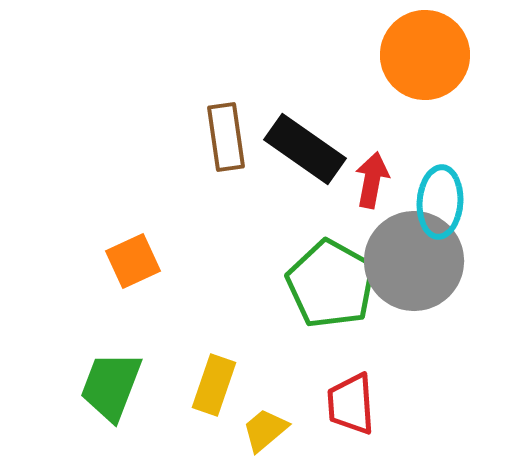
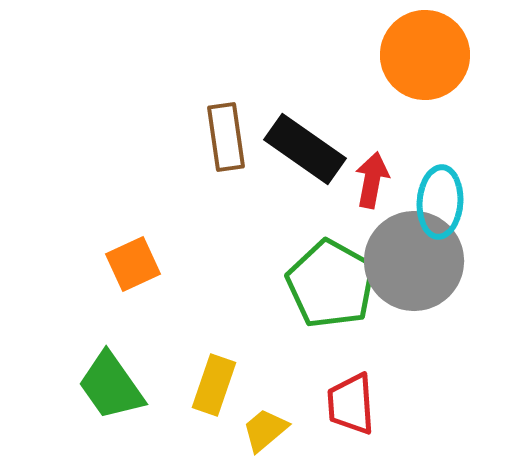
orange square: moved 3 px down
green trapezoid: rotated 56 degrees counterclockwise
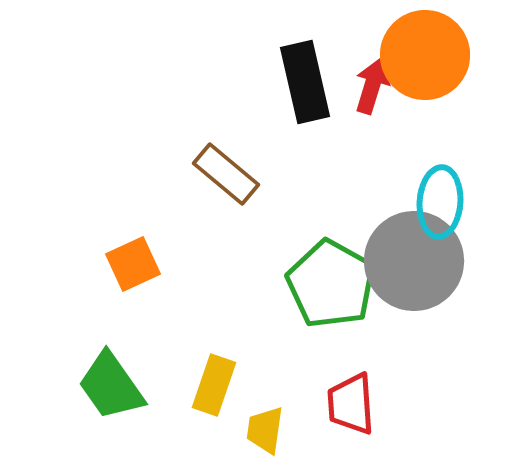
brown rectangle: moved 37 px down; rotated 42 degrees counterclockwise
black rectangle: moved 67 px up; rotated 42 degrees clockwise
red arrow: moved 94 px up; rotated 6 degrees clockwise
yellow trapezoid: rotated 42 degrees counterclockwise
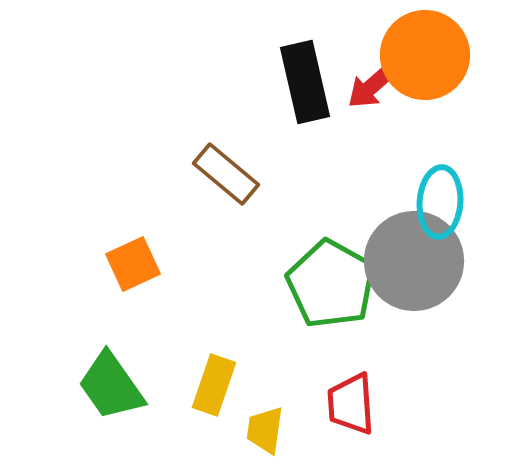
red arrow: rotated 148 degrees counterclockwise
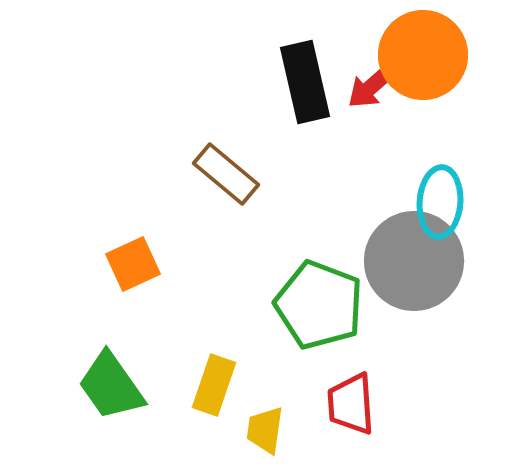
orange circle: moved 2 px left
green pentagon: moved 12 px left, 21 px down; rotated 8 degrees counterclockwise
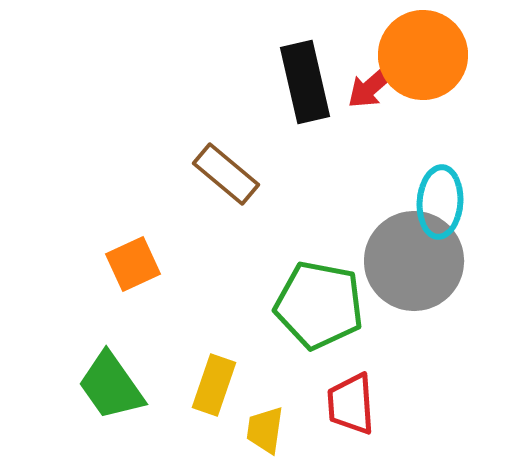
green pentagon: rotated 10 degrees counterclockwise
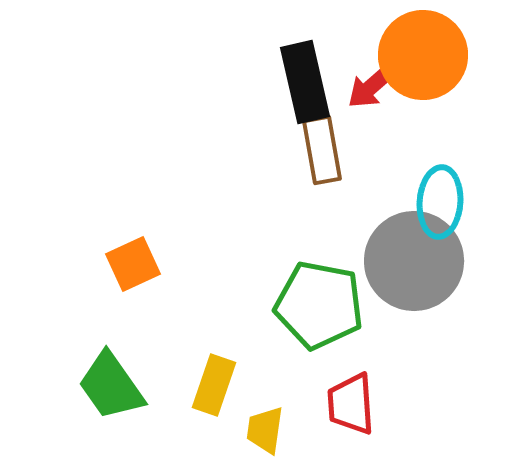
brown rectangle: moved 96 px right, 24 px up; rotated 40 degrees clockwise
